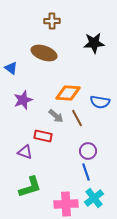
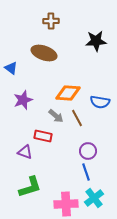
brown cross: moved 1 px left
black star: moved 2 px right, 2 px up
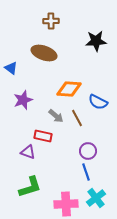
orange diamond: moved 1 px right, 4 px up
blue semicircle: moved 2 px left; rotated 18 degrees clockwise
purple triangle: moved 3 px right
cyan cross: moved 2 px right
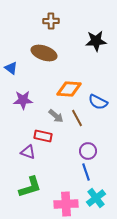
purple star: rotated 18 degrees clockwise
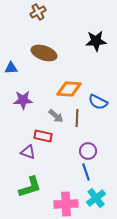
brown cross: moved 13 px left, 9 px up; rotated 28 degrees counterclockwise
blue triangle: rotated 40 degrees counterclockwise
brown line: rotated 30 degrees clockwise
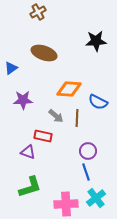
blue triangle: rotated 32 degrees counterclockwise
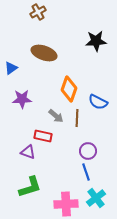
orange diamond: rotated 75 degrees counterclockwise
purple star: moved 1 px left, 1 px up
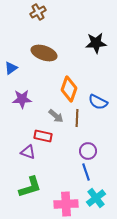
black star: moved 2 px down
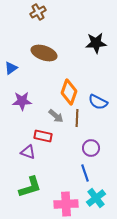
orange diamond: moved 3 px down
purple star: moved 2 px down
purple circle: moved 3 px right, 3 px up
blue line: moved 1 px left, 1 px down
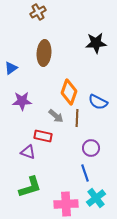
brown ellipse: rotated 75 degrees clockwise
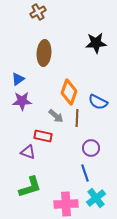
blue triangle: moved 7 px right, 11 px down
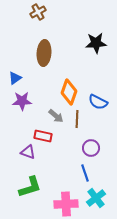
blue triangle: moved 3 px left, 1 px up
brown line: moved 1 px down
